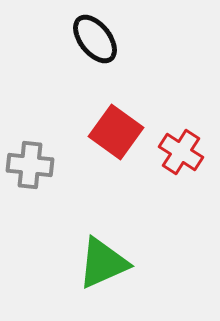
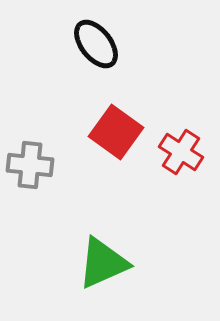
black ellipse: moved 1 px right, 5 px down
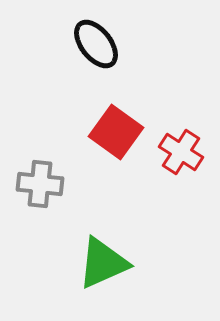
gray cross: moved 10 px right, 19 px down
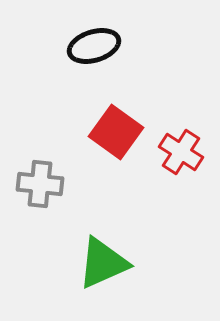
black ellipse: moved 2 px left, 2 px down; rotated 69 degrees counterclockwise
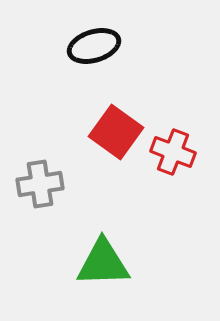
red cross: moved 8 px left; rotated 12 degrees counterclockwise
gray cross: rotated 15 degrees counterclockwise
green triangle: rotated 22 degrees clockwise
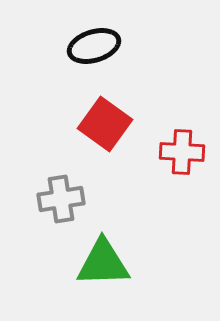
red square: moved 11 px left, 8 px up
red cross: moved 9 px right; rotated 18 degrees counterclockwise
gray cross: moved 21 px right, 15 px down
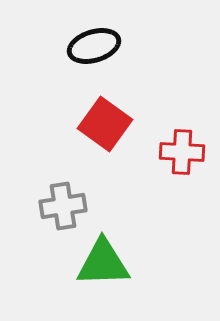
gray cross: moved 2 px right, 7 px down
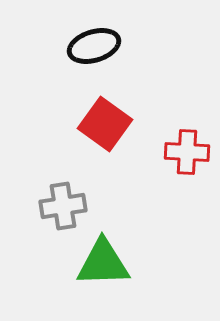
red cross: moved 5 px right
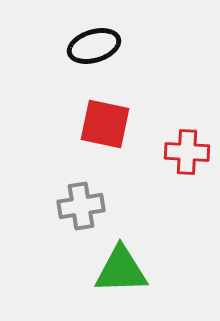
red square: rotated 24 degrees counterclockwise
gray cross: moved 18 px right
green triangle: moved 18 px right, 7 px down
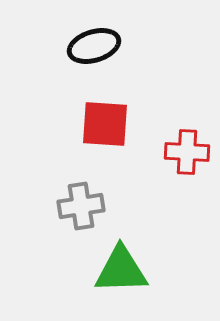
red square: rotated 8 degrees counterclockwise
